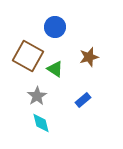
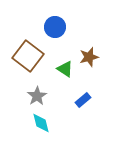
brown square: rotated 8 degrees clockwise
green triangle: moved 10 px right
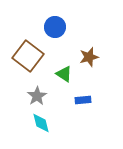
green triangle: moved 1 px left, 5 px down
blue rectangle: rotated 35 degrees clockwise
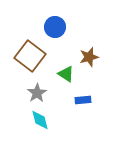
brown square: moved 2 px right
green triangle: moved 2 px right
gray star: moved 3 px up
cyan diamond: moved 1 px left, 3 px up
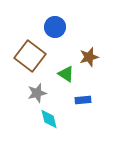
gray star: rotated 18 degrees clockwise
cyan diamond: moved 9 px right, 1 px up
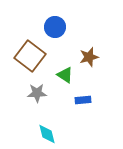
green triangle: moved 1 px left, 1 px down
gray star: rotated 12 degrees clockwise
cyan diamond: moved 2 px left, 15 px down
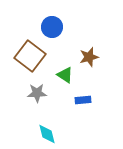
blue circle: moved 3 px left
